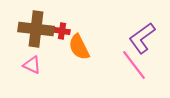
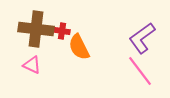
pink line: moved 6 px right, 6 px down
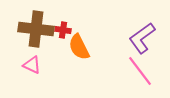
red cross: moved 1 px right, 1 px up
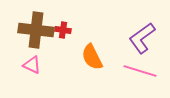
brown cross: moved 1 px down
orange semicircle: moved 13 px right, 10 px down
pink line: rotated 36 degrees counterclockwise
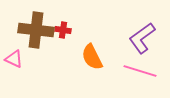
pink triangle: moved 18 px left, 6 px up
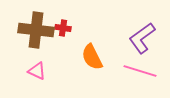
red cross: moved 2 px up
pink triangle: moved 23 px right, 12 px down
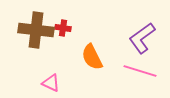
pink triangle: moved 14 px right, 12 px down
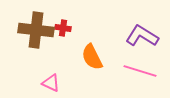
purple L-shape: moved 2 px up; rotated 68 degrees clockwise
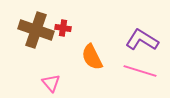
brown cross: rotated 12 degrees clockwise
purple L-shape: moved 4 px down
pink triangle: rotated 24 degrees clockwise
